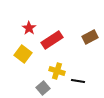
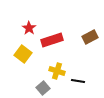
red rectangle: rotated 15 degrees clockwise
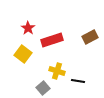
red star: moved 1 px left
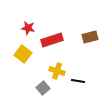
red star: rotated 24 degrees counterclockwise
brown rectangle: rotated 14 degrees clockwise
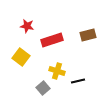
red star: moved 1 px left, 2 px up
brown rectangle: moved 2 px left, 2 px up
yellow square: moved 2 px left, 3 px down
black line: rotated 24 degrees counterclockwise
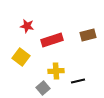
yellow cross: moved 1 px left; rotated 21 degrees counterclockwise
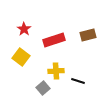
red star: moved 3 px left, 3 px down; rotated 24 degrees clockwise
red rectangle: moved 2 px right
black line: rotated 32 degrees clockwise
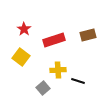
yellow cross: moved 2 px right, 1 px up
